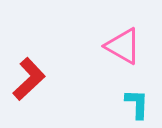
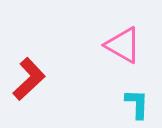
pink triangle: moved 1 px up
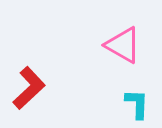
red L-shape: moved 9 px down
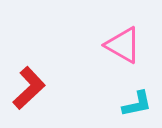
cyan L-shape: rotated 76 degrees clockwise
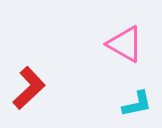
pink triangle: moved 2 px right, 1 px up
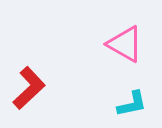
cyan L-shape: moved 5 px left
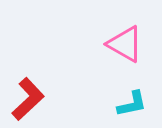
red L-shape: moved 1 px left, 11 px down
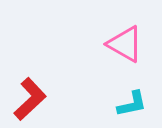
red L-shape: moved 2 px right
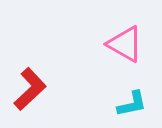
red L-shape: moved 10 px up
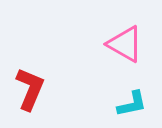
red L-shape: rotated 24 degrees counterclockwise
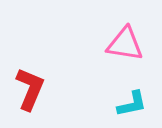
pink triangle: rotated 21 degrees counterclockwise
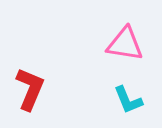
cyan L-shape: moved 4 px left, 4 px up; rotated 80 degrees clockwise
